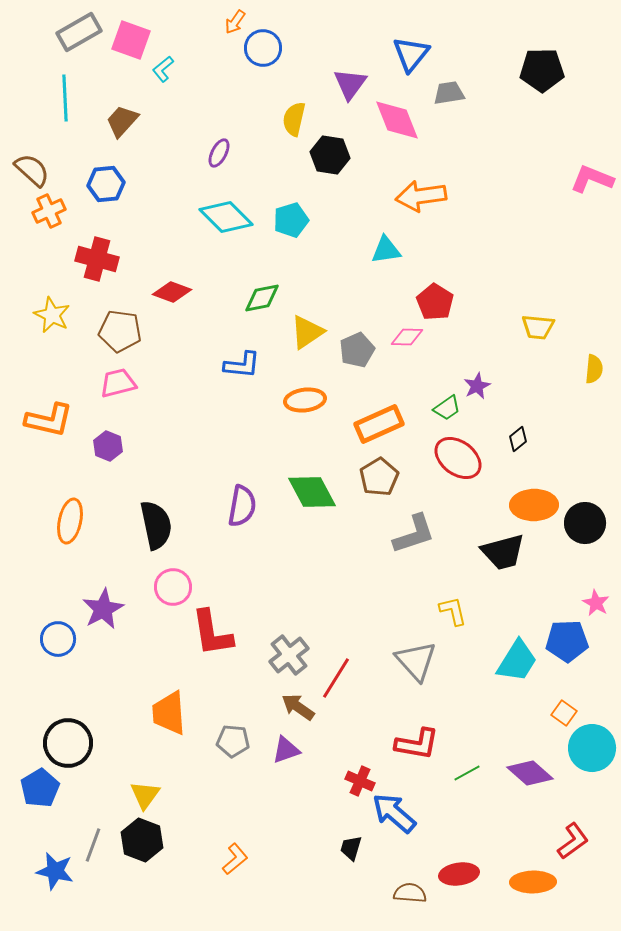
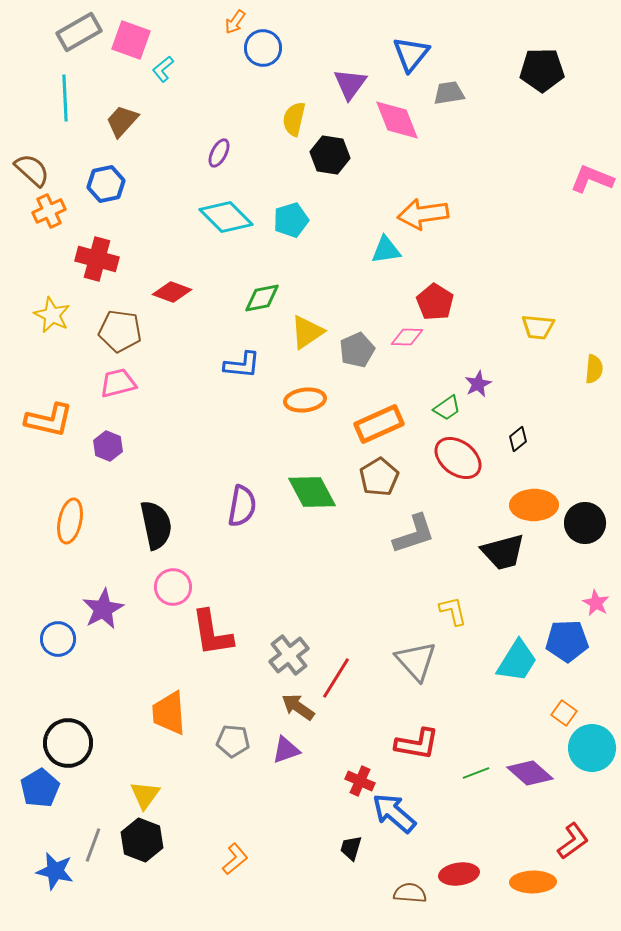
blue hexagon at (106, 184): rotated 6 degrees counterclockwise
orange arrow at (421, 196): moved 2 px right, 18 px down
purple star at (477, 386): moved 1 px right, 2 px up
green line at (467, 773): moved 9 px right; rotated 8 degrees clockwise
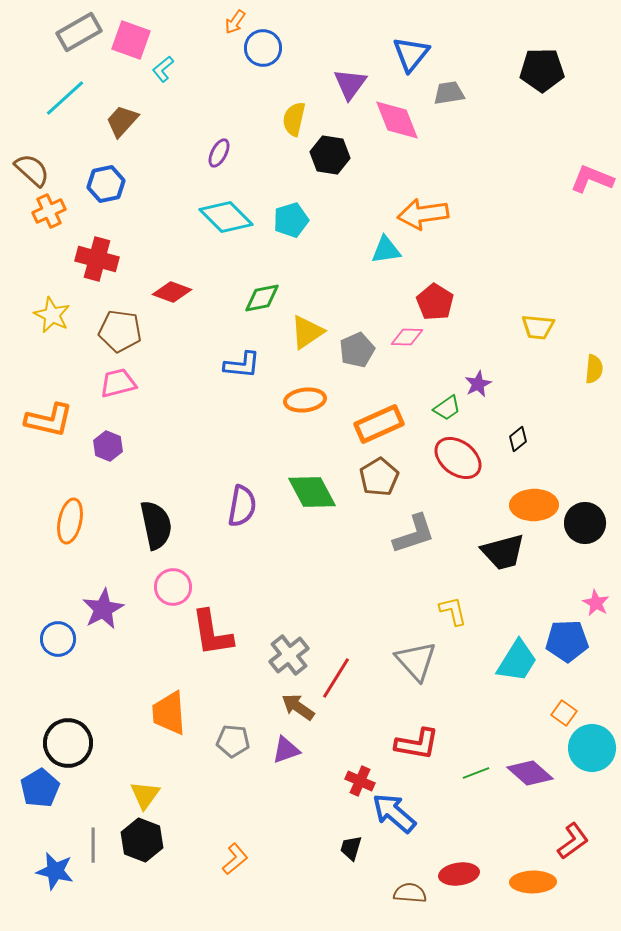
cyan line at (65, 98): rotated 51 degrees clockwise
gray line at (93, 845): rotated 20 degrees counterclockwise
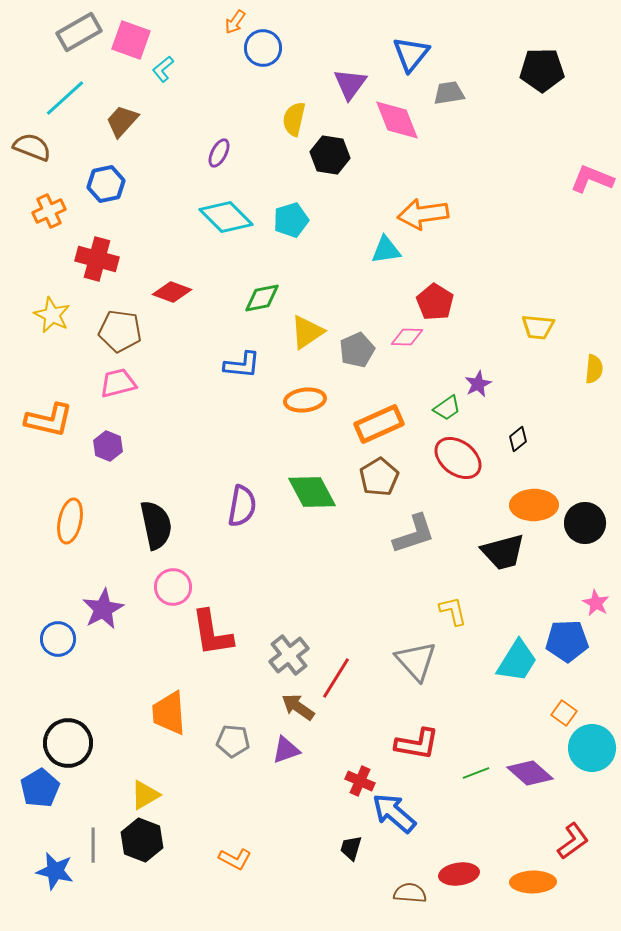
brown semicircle at (32, 170): moved 23 px up; rotated 21 degrees counterclockwise
yellow triangle at (145, 795): rotated 24 degrees clockwise
orange L-shape at (235, 859): rotated 68 degrees clockwise
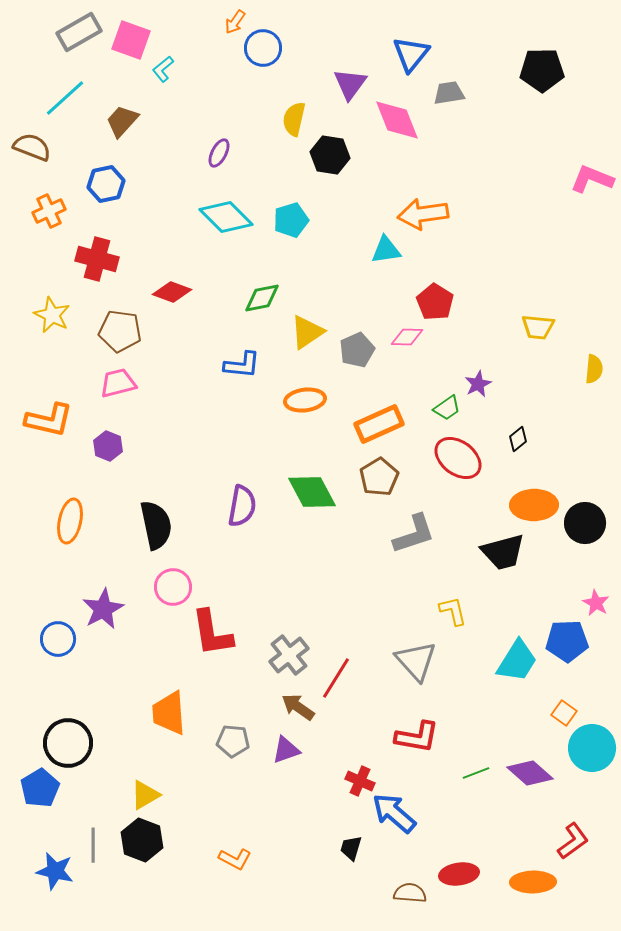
red L-shape at (417, 744): moved 7 px up
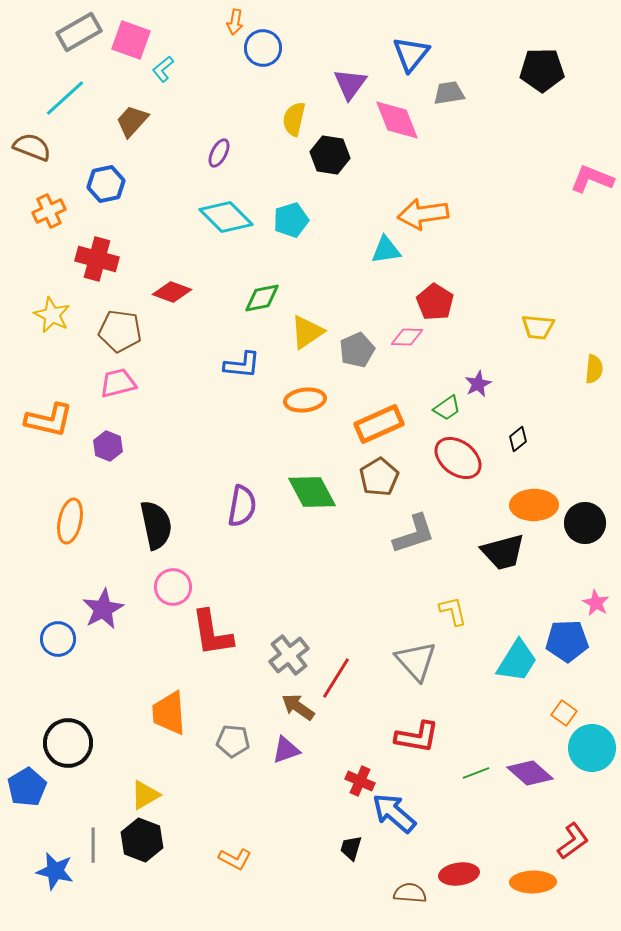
orange arrow at (235, 22): rotated 25 degrees counterclockwise
brown trapezoid at (122, 121): moved 10 px right
blue pentagon at (40, 788): moved 13 px left, 1 px up
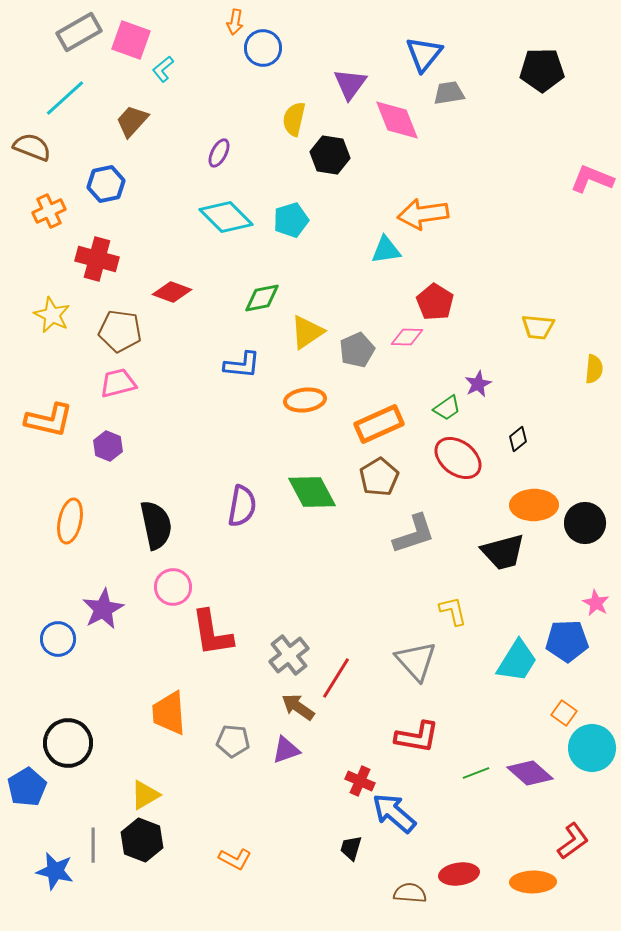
blue triangle at (411, 54): moved 13 px right
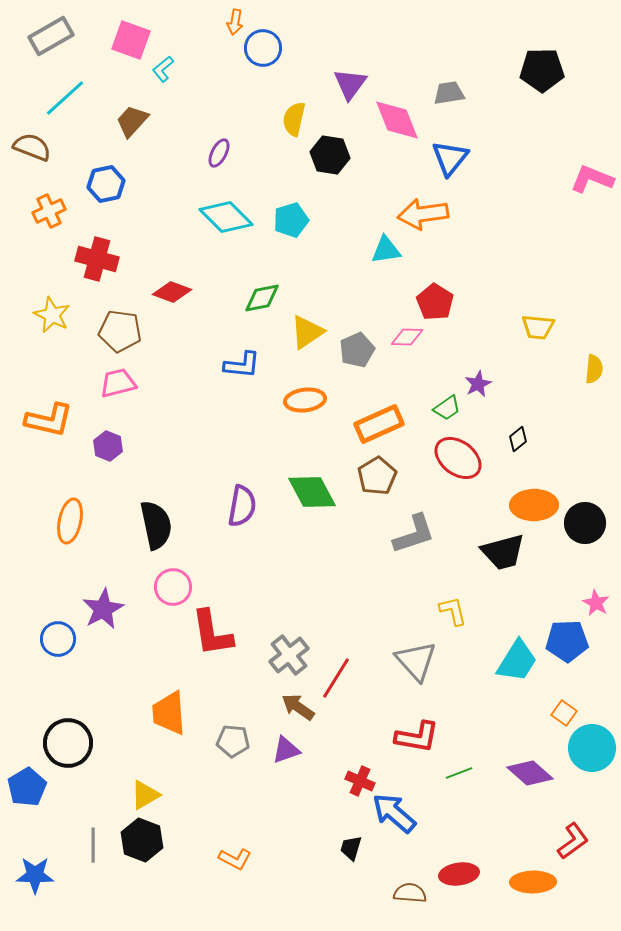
gray rectangle at (79, 32): moved 28 px left, 4 px down
blue triangle at (424, 54): moved 26 px right, 104 px down
brown pentagon at (379, 477): moved 2 px left, 1 px up
green line at (476, 773): moved 17 px left
blue star at (55, 871): moved 20 px left, 4 px down; rotated 12 degrees counterclockwise
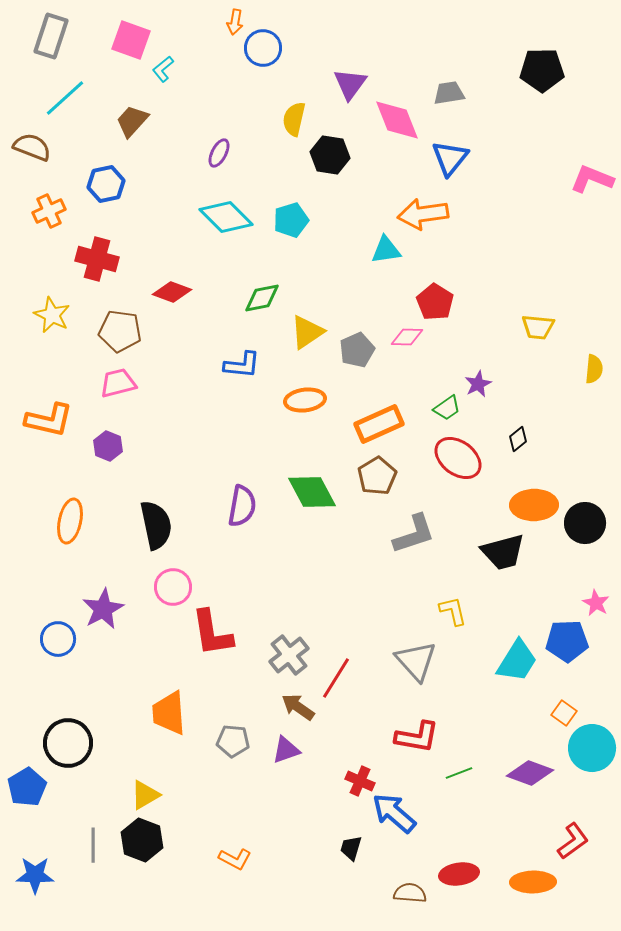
gray rectangle at (51, 36): rotated 42 degrees counterclockwise
purple diamond at (530, 773): rotated 21 degrees counterclockwise
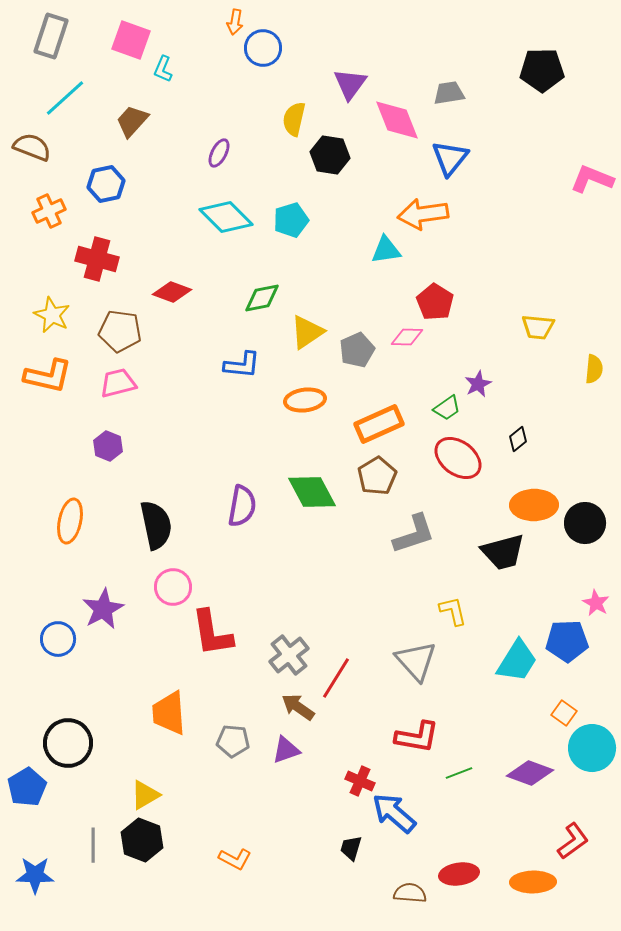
cyan L-shape at (163, 69): rotated 28 degrees counterclockwise
orange L-shape at (49, 420): moved 1 px left, 44 px up
